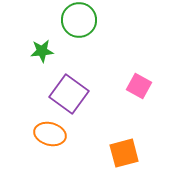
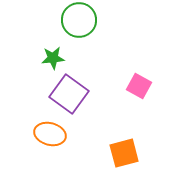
green star: moved 11 px right, 7 px down
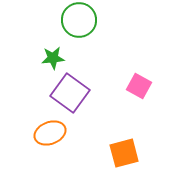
purple square: moved 1 px right, 1 px up
orange ellipse: moved 1 px up; rotated 36 degrees counterclockwise
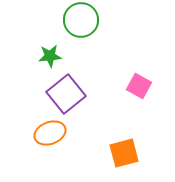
green circle: moved 2 px right
green star: moved 3 px left, 2 px up
purple square: moved 4 px left, 1 px down; rotated 15 degrees clockwise
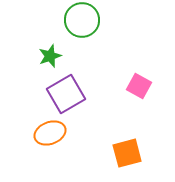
green circle: moved 1 px right
green star: rotated 15 degrees counterclockwise
purple square: rotated 9 degrees clockwise
orange square: moved 3 px right
